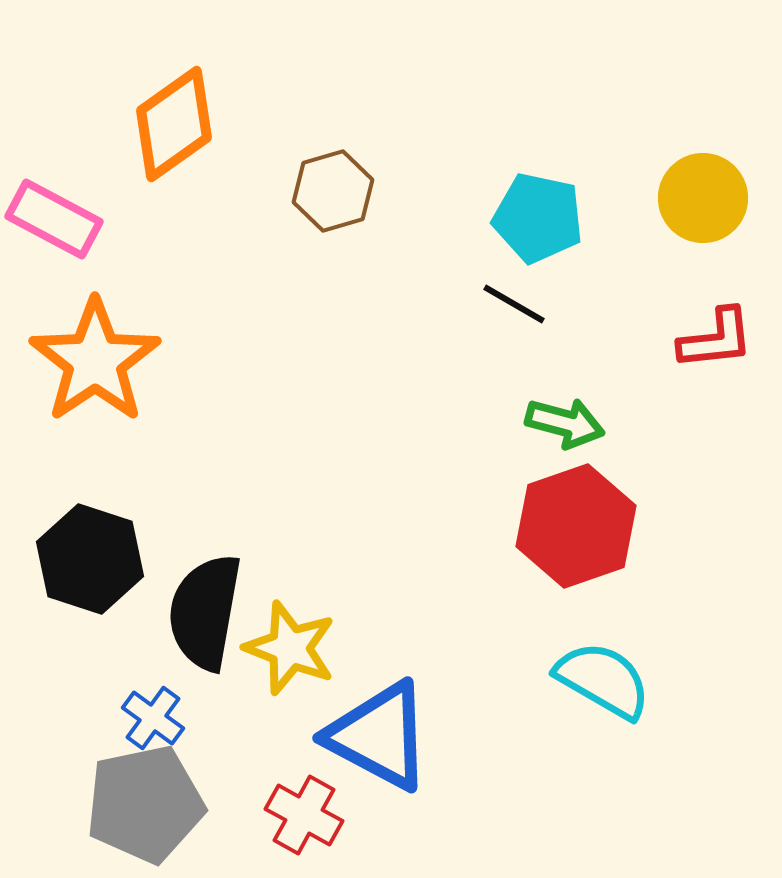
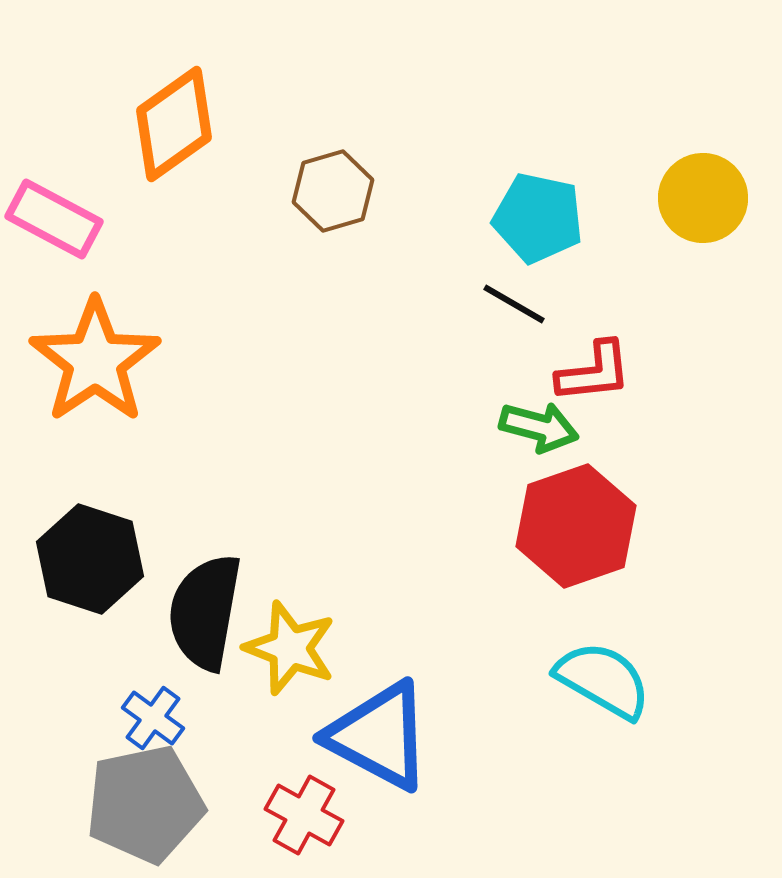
red L-shape: moved 122 px left, 33 px down
green arrow: moved 26 px left, 4 px down
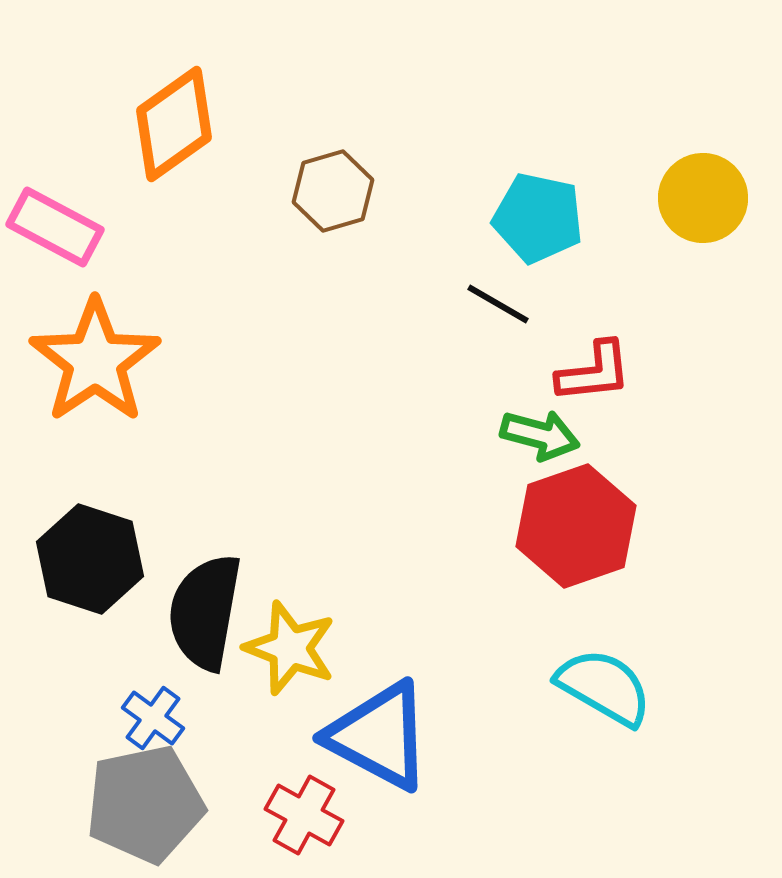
pink rectangle: moved 1 px right, 8 px down
black line: moved 16 px left
green arrow: moved 1 px right, 8 px down
cyan semicircle: moved 1 px right, 7 px down
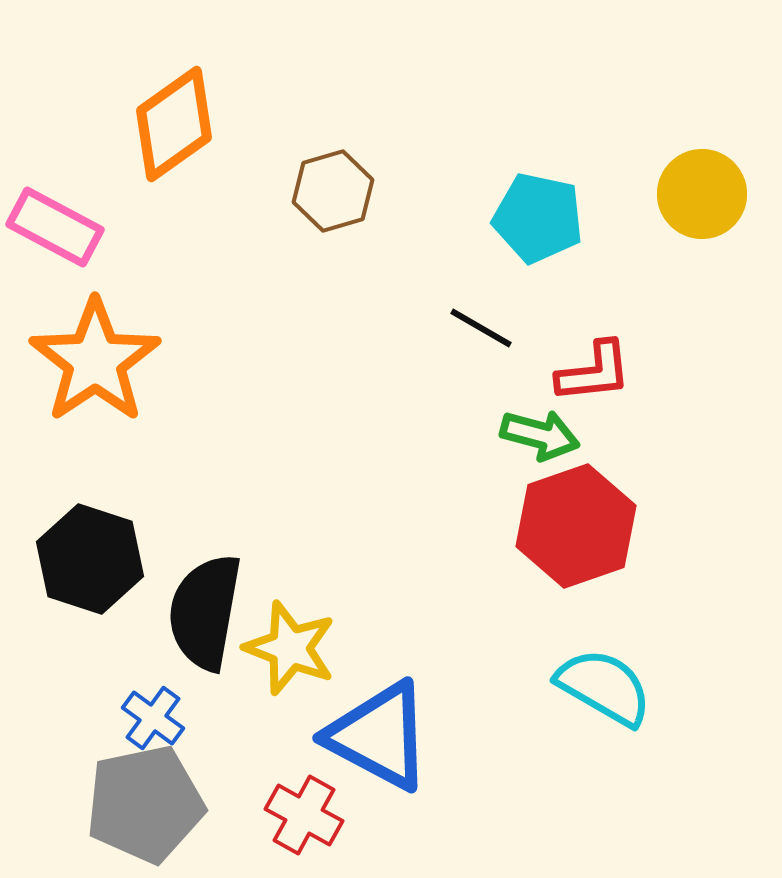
yellow circle: moved 1 px left, 4 px up
black line: moved 17 px left, 24 px down
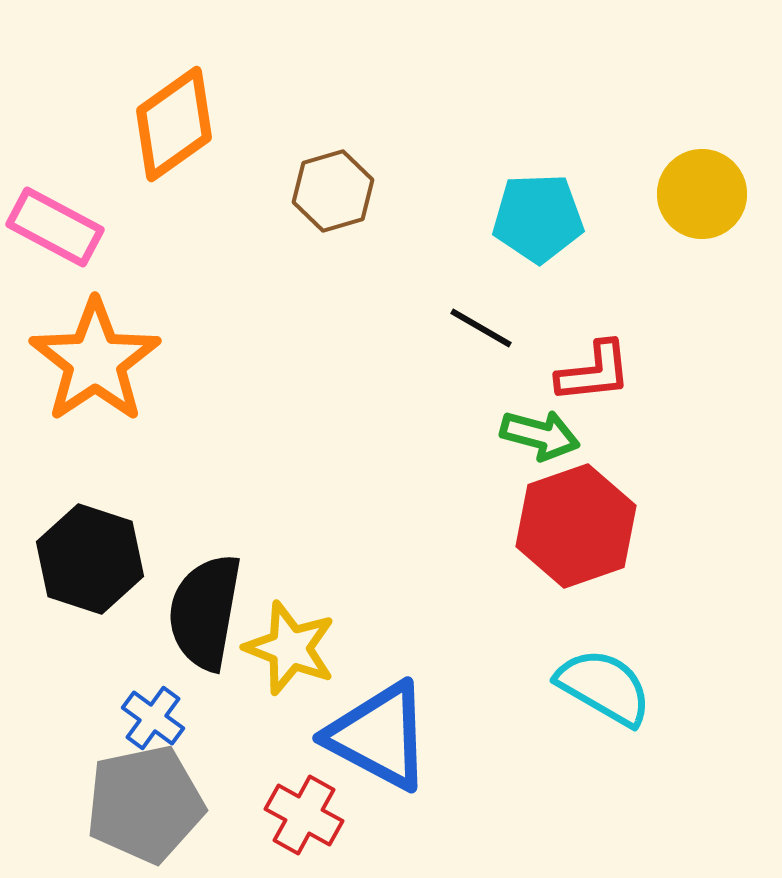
cyan pentagon: rotated 14 degrees counterclockwise
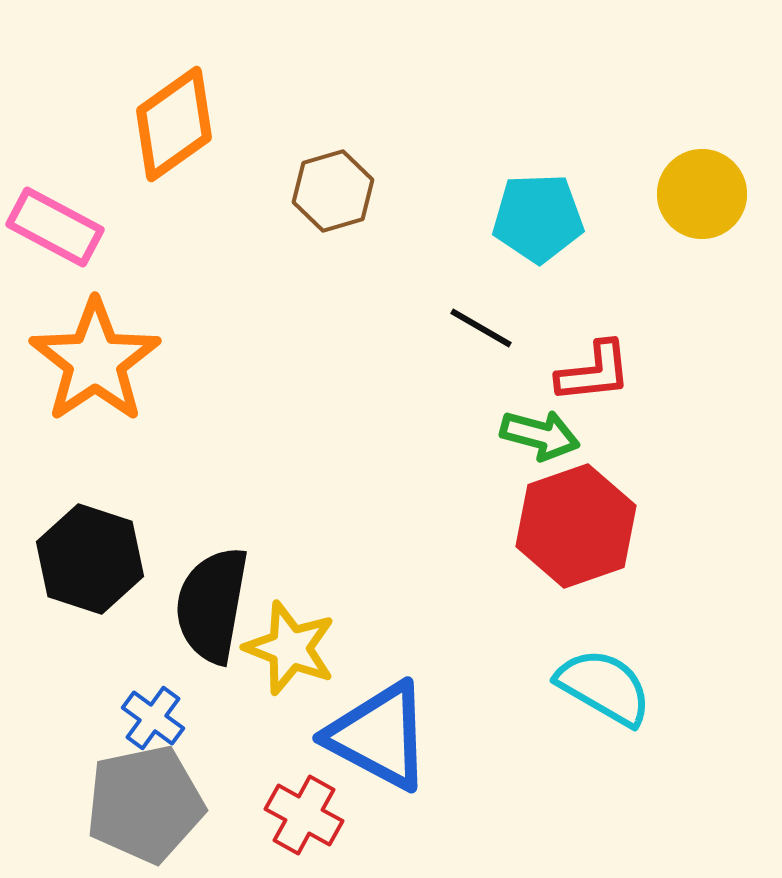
black semicircle: moved 7 px right, 7 px up
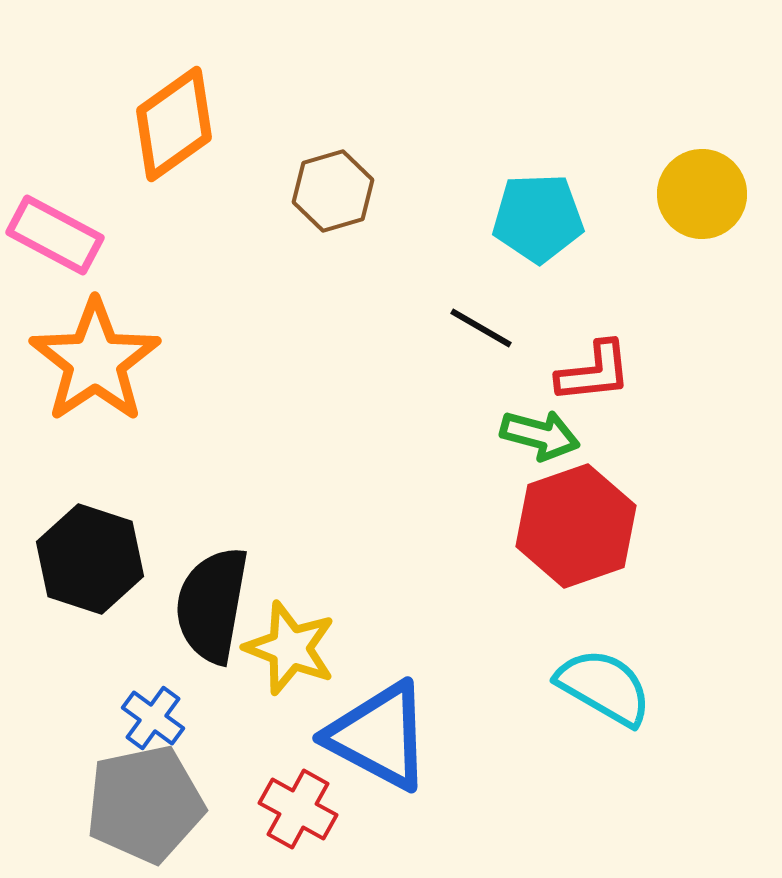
pink rectangle: moved 8 px down
red cross: moved 6 px left, 6 px up
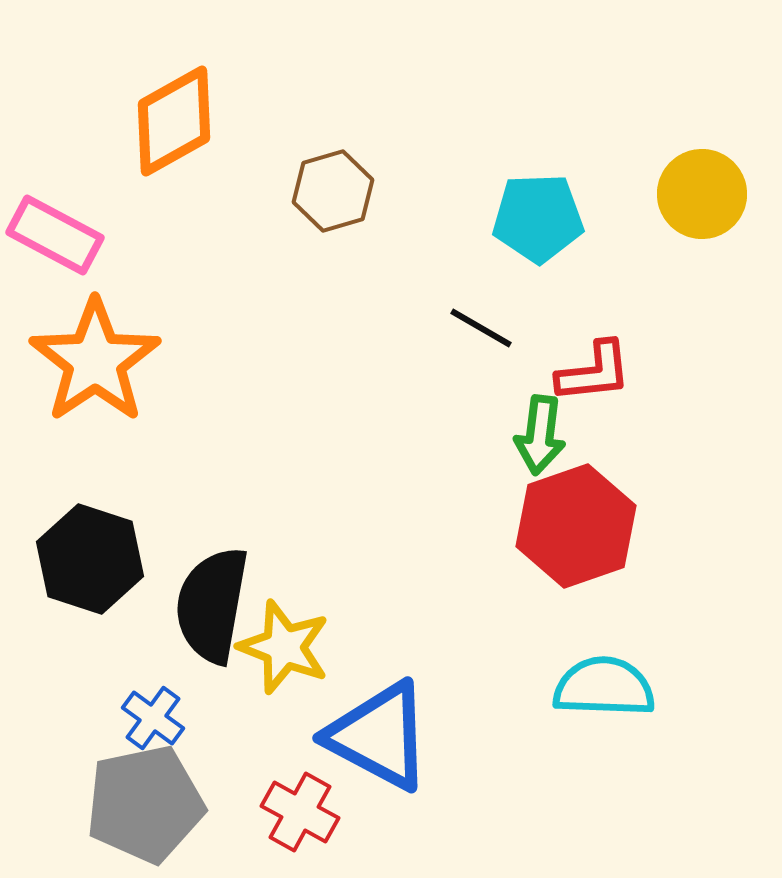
orange diamond: moved 3 px up; rotated 6 degrees clockwise
green arrow: rotated 82 degrees clockwise
yellow star: moved 6 px left, 1 px up
cyan semicircle: rotated 28 degrees counterclockwise
red cross: moved 2 px right, 3 px down
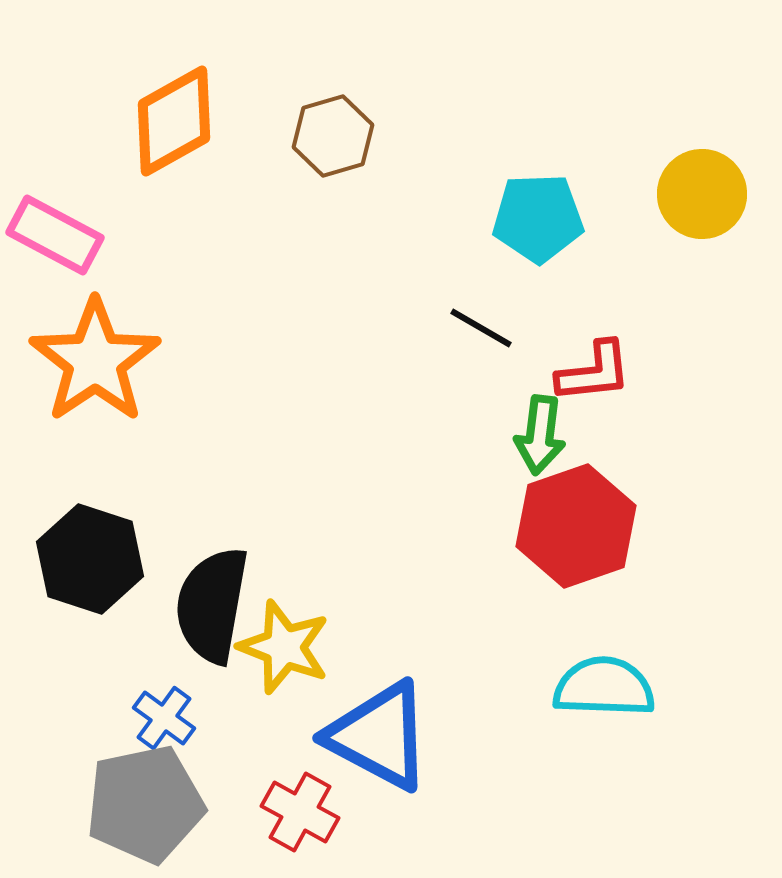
brown hexagon: moved 55 px up
blue cross: moved 11 px right
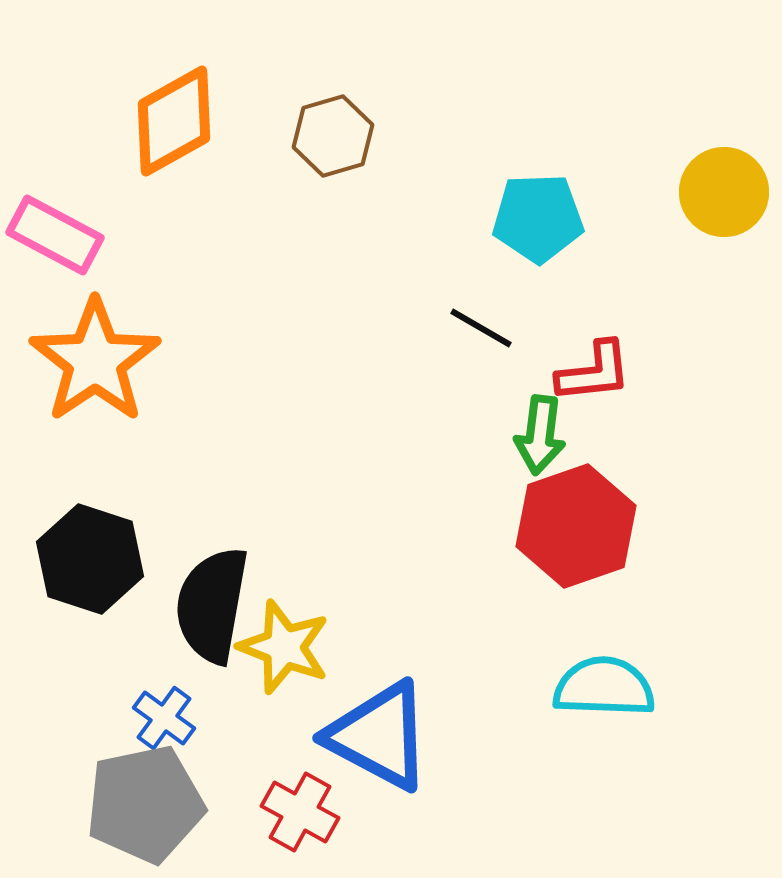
yellow circle: moved 22 px right, 2 px up
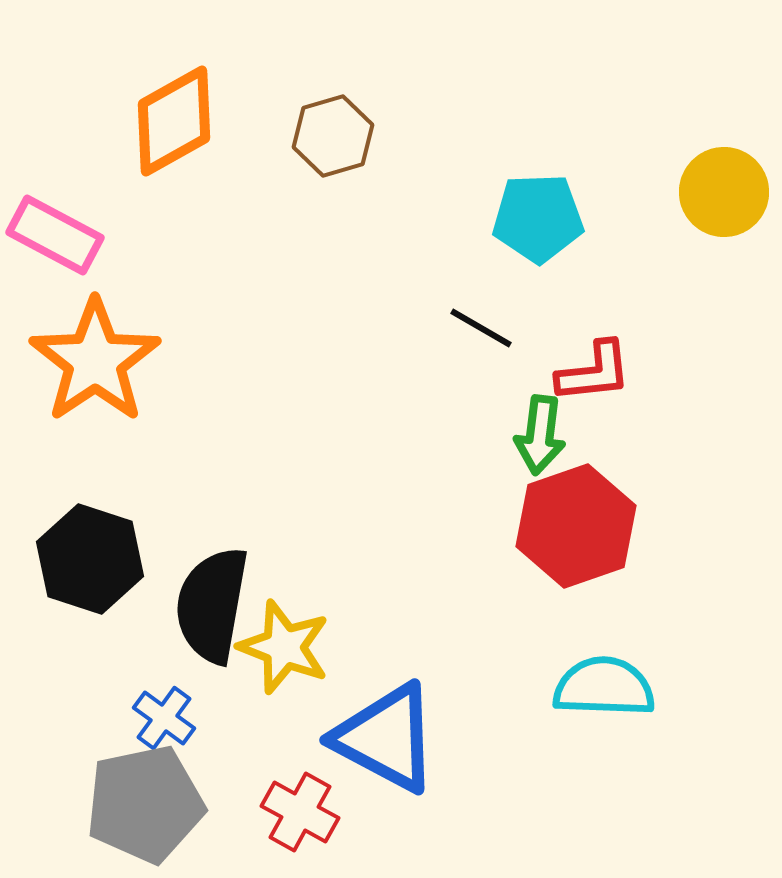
blue triangle: moved 7 px right, 2 px down
